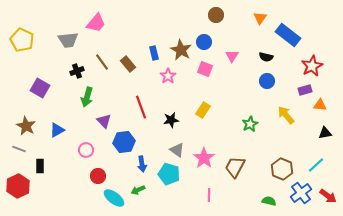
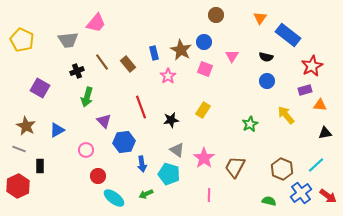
green arrow at (138, 190): moved 8 px right, 4 px down
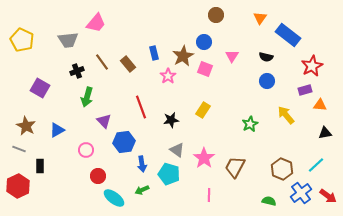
brown star at (181, 50): moved 2 px right, 6 px down; rotated 15 degrees clockwise
green arrow at (146, 194): moved 4 px left, 4 px up
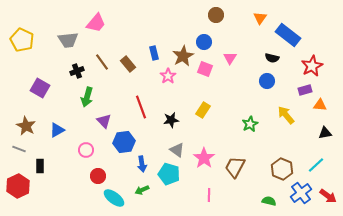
pink triangle at (232, 56): moved 2 px left, 2 px down
black semicircle at (266, 57): moved 6 px right, 1 px down
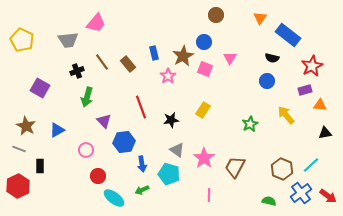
cyan line at (316, 165): moved 5 px left
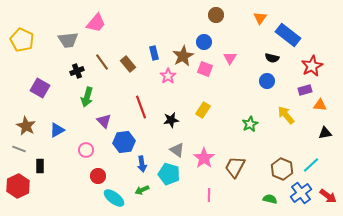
green semicircle at (269, 201): moved 1 px right, 2 px up
